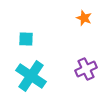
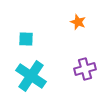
orange star: moved 6 px left, 4 px down
purple cross: moved 1 px left; rotated 10 degrees clockwise
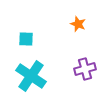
orange star: moved 2 px down
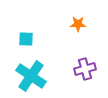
orange star: rotated 21 degrees counterclockwise
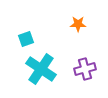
cyan square: rotated 21 degrees counterclockwise
cyan cross: moved 10 px right, 7 px up
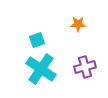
cyan square: moved 11 px right, 1 px down
purple cross: moved 2 px up
